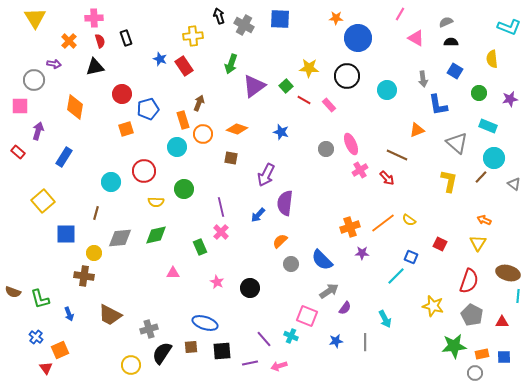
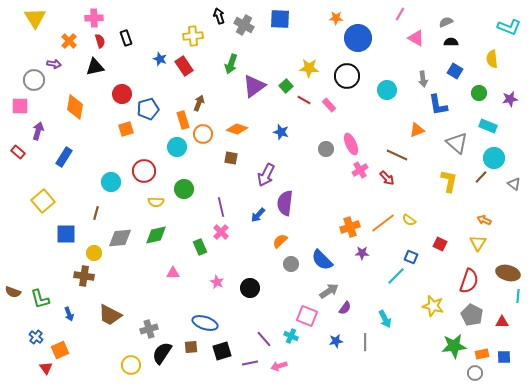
black square at (222, 351): rotated 12 degrees counterclockwise
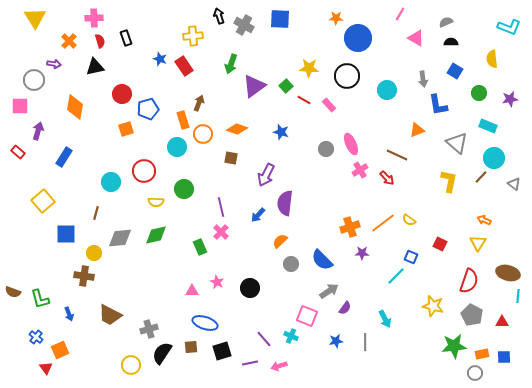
pink triangle at (173, 273): moved 19 px right, 18 px down
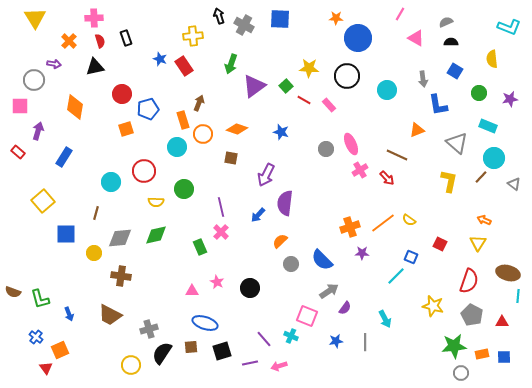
brown cross at (84, 276): moved 37 px right
gray circle at (475, 373): moved 14 px left
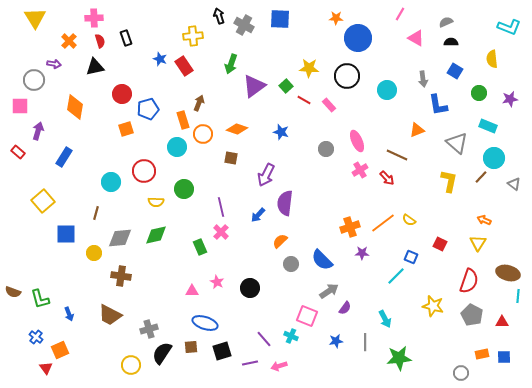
pink ellipse at (351, 144): moved 6 px right, 3 px up
green star at (454, 346): moved 55 px left, 12 px down
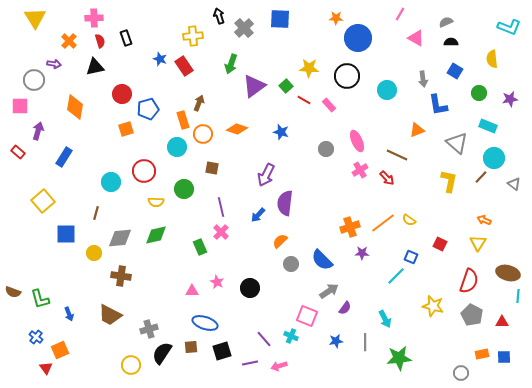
gray cross at (244, 25): moved 3 px down; rotated 18 degrees clockwise
brown square at (231, 158): moved 19 px left, 10 px down
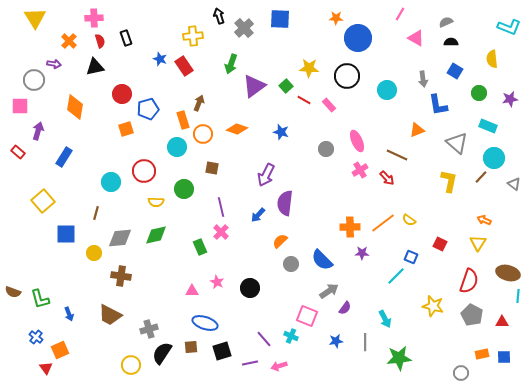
orange cross at (350, 227): rotated 18 degrees clockwise
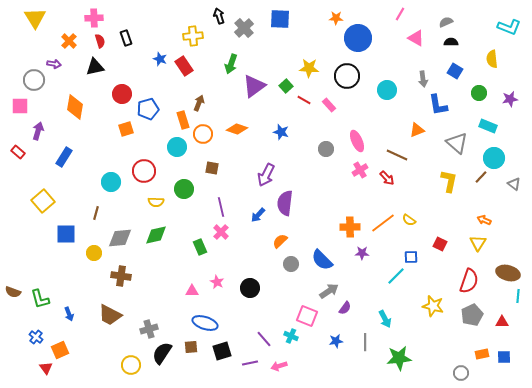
blue square at (411, 257): rotated 24 degrees counterclockwise
gray pentagon at (472, 315): rotated 20 degrees clockwise
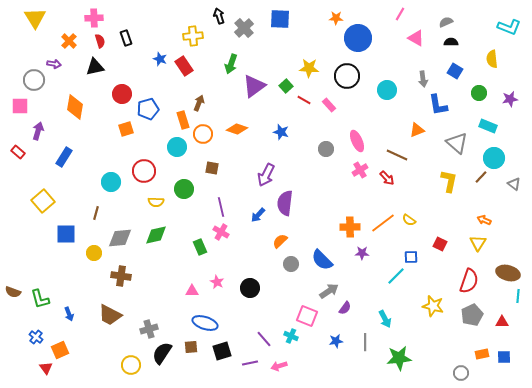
pink cross at (221, 232): rotated 14 degrees counterclockwise
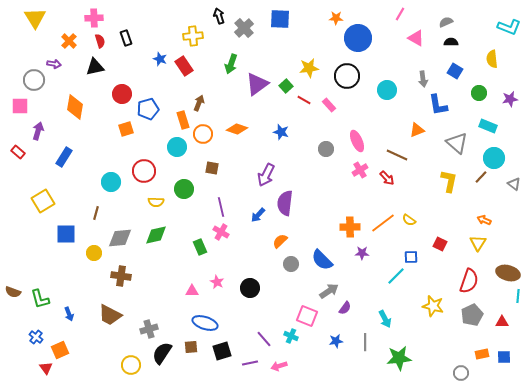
yellow star at (309, 68): rotated 12 degrees counterclockwise
purple triangle at (254, 86): moved 3 px right, 2 px up
yellow square at (43, 201): rotated 10 degrees clockwise
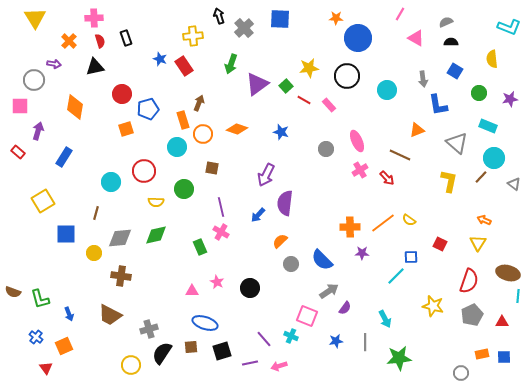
brown line at (397, 155): moved 3 px right
orange square at (60, 350): moved 4 px right, 4 px up
